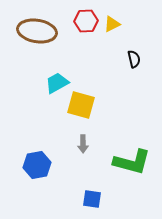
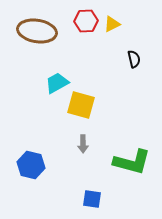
blue hexagon: moved 6 px left; rotated 24 degrees clockwise
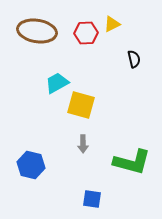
red hexagon: moved 12 px down
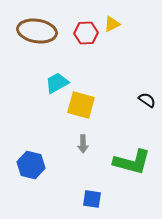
black semicircle: moved 13 px right, 41 px down; rotated 42 degrees counterclockwise
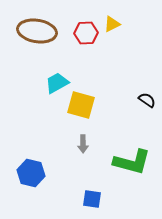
blue hexagon: moved 8 px down
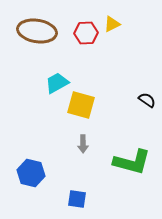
blue square: moved 15 px left
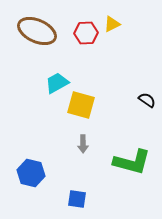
brown ellipse: rotated 15 degrees clockwise
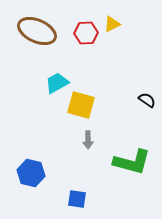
gray arrow: moved 5 px right, 4 px up
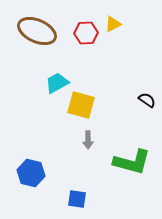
yellow triangle: moved 1 px right
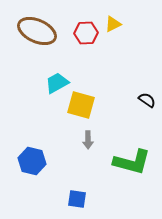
blue hexagon: moved 1 px right, 12 px up
